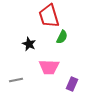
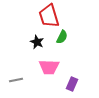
black star: moved 8 px right, 2 px up
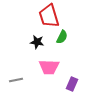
black star: rotated 16 degrees counterclockwise
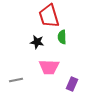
green semicircle: rotated 152 degrees clockwise
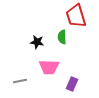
red trapezoid: moved 27 px right
gray line: moved 4 px right, 1 px down
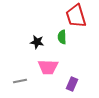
pink trapezoid: moved 1 px left
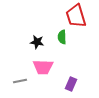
pink trapezoid: moved 5 px left
purple rectangle: moved 1 px left
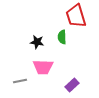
purple rectangle: moved 1 px right, 1 px down; rotated 24 degrees clockwise
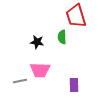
pink trapezoid: moved 3 px left, 3 px down
purple rectangle: moved 2 px right; rotated 48 degrees counterclockwise
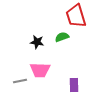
green semicircle: rotated 72 degrees clockwise
